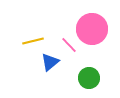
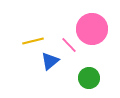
blue triangle: moved 1 px up
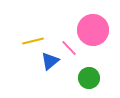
pink circle: moved 1 px right, 1 px down
pink line: moved 3 px down
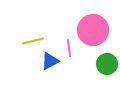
pink line: rotated 36 degrees clockwise
blue triangle: rotated 12 degrees clockwise
green circle: moved 18 px right, 14 px up
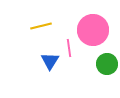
yellow line: moved 8 px right, 15 px up
blue triangle: rotated 30 degrees counterclockwise
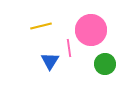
pink circle: moved 2 px left
green circle: moved 2 px left
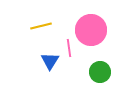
green circle: moved 5 px left, 8 px down
